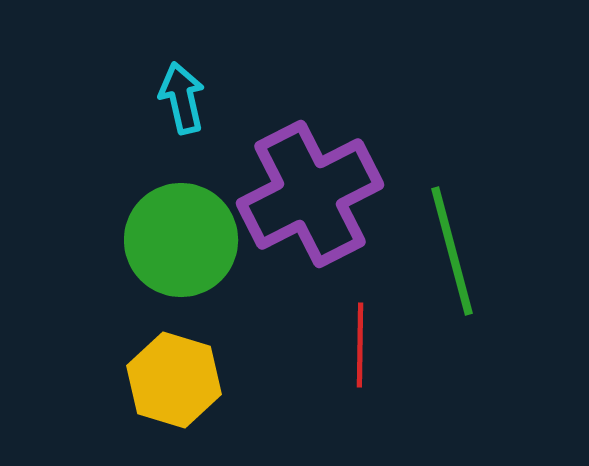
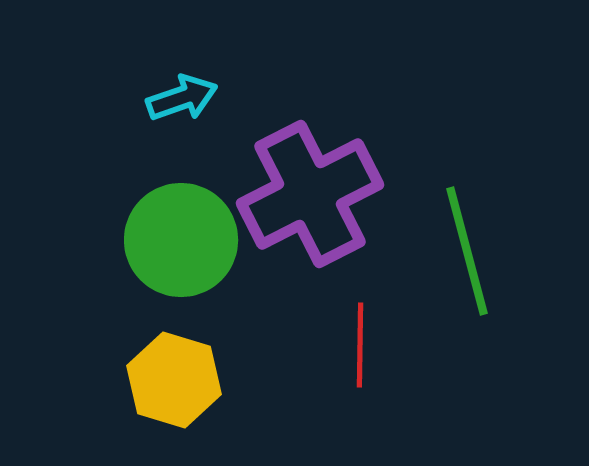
cyan arrow: rotated 84 degrees clockwise
green line: moved 15 px right
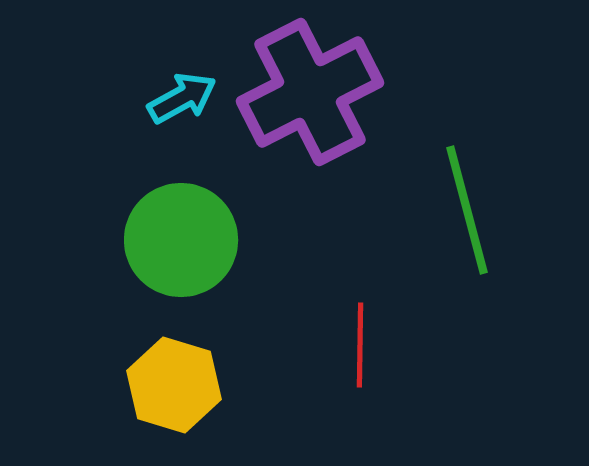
cyan arrow: rotated 10 degrees counterclockwise
purple cross: moved 102 px up
green line: moved 41 px up
yellow hexagon: moved 5 px down
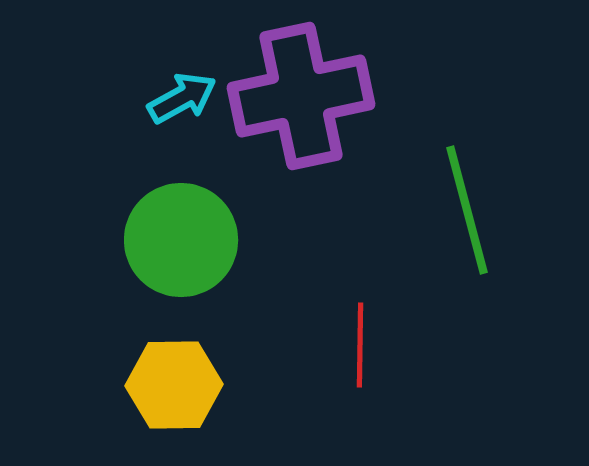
purple cross: moved 9 px left, 4 px down; rotated 15 degrees clockwise
yellow hexagon: rotated 18 degrees counterclockwise
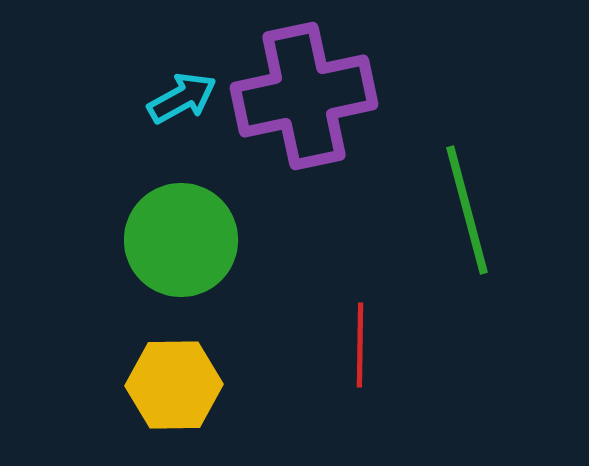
purple cross: moved 3 px right
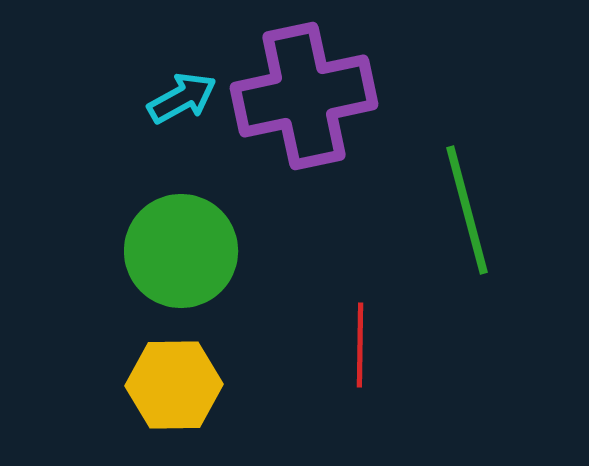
green circle: moved 11 px down
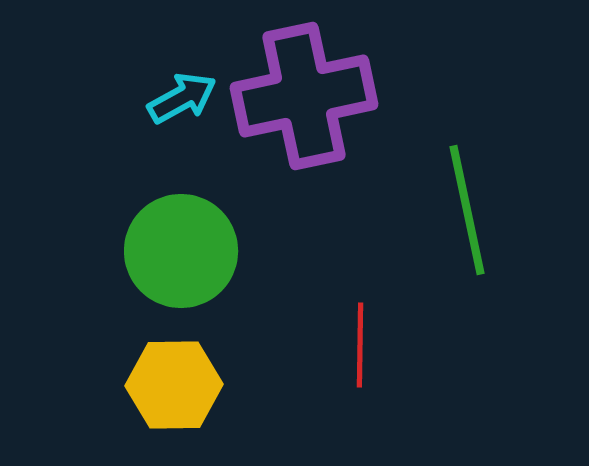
green line: rotated 3 degrees clockwise
